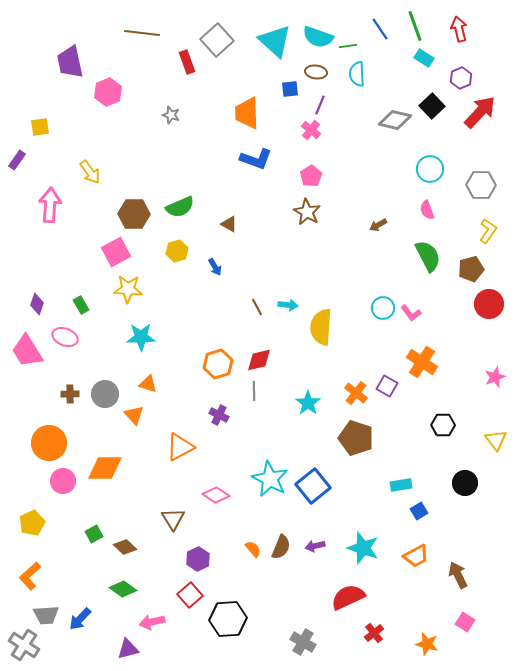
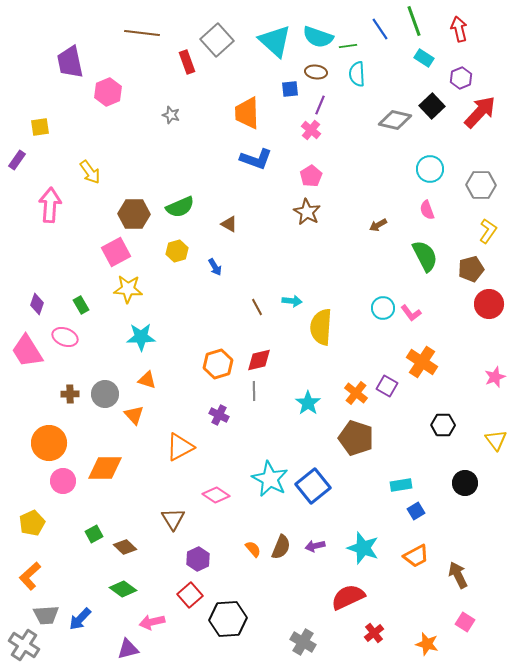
green line at (415, 26): moved 1 px left, 5 px up
green semicircle at (428, 256): moved 3 px left
cyan arrow at (288, 305): moved 4 px right, 4 px up
orange triangle at (148, 384): moved 1 px left, 4 px up
blue square at (419, 511): moved 3 px left
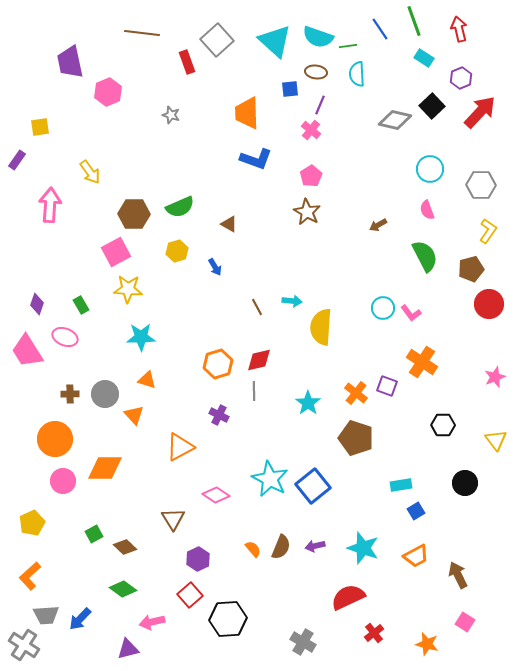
purple square at (387, 386): rotated 10 degrees counterclockwise
orange circle at (49, 443): moved 6 px right, 4 px up
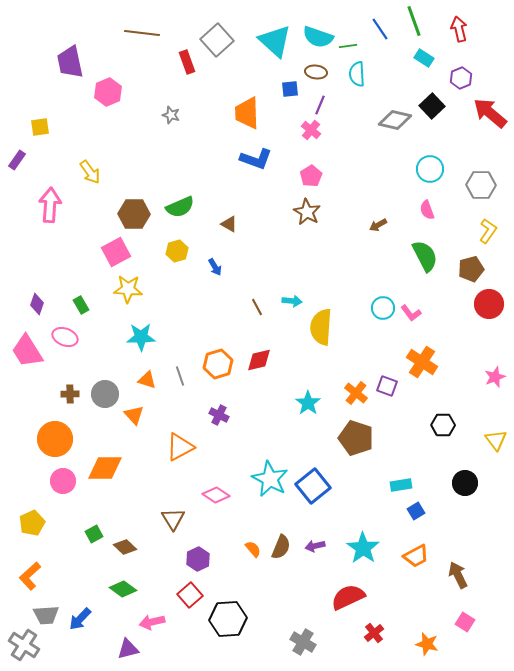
red arrow at (480, 112): moved 10 px right, 1 px down; rotated 93 degrees counterclockwise
gray line at (254, 391): moved 74 px left, 15 px up; rotated 18 degrees counterclockwise
cyan star at (363, 548): rotated 16 degrees clockwise
